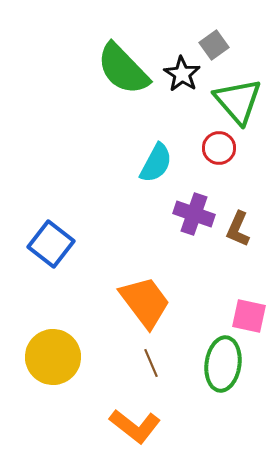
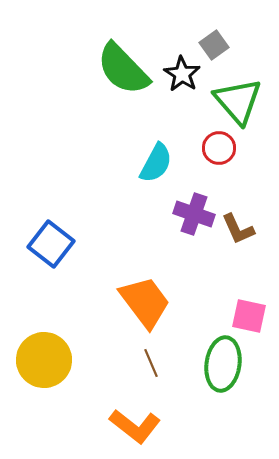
brown L-shape: rotated 48 degrees counterclockwise
yellow circle: moved 9 px left, 3 px down
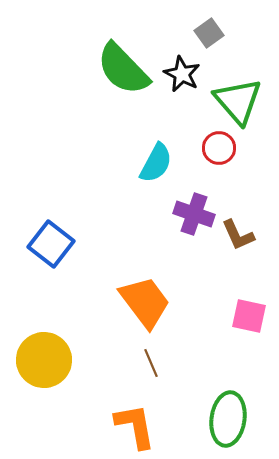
gray square: moved 5 px left, 12 px up
black star: rotated 6 degrees counterclockwise
brown L-shape: moved 6 px down
green ellipse: moved 5 px right, 55 px down
orange L-shape: rotated 138 degrees counterclockwise
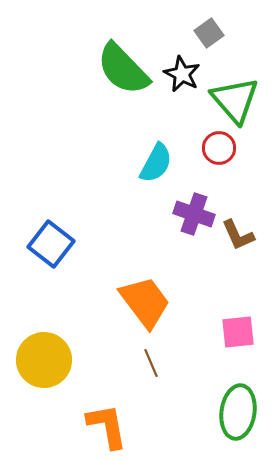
green triangle: moved 3 px left, 1 px up
pink square: moved 11 px left, 16 px down; rotated 18 degrees counterclockwise
green ellipse: moved 10 px right, 7 px up
orange L-shape: moved 28 px left
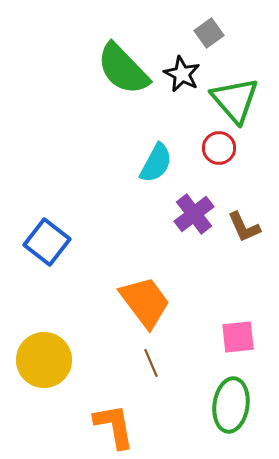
purple cross: rotated 33 degrees clockwise
brown L-shape: moved 6 px right, 8 px up
blue square: moved 4 px left, 2 px up
pink square: moved 5 px down
green ellipse: moved 7 px left, 7 px up
orange L-shape: moved 7 px right
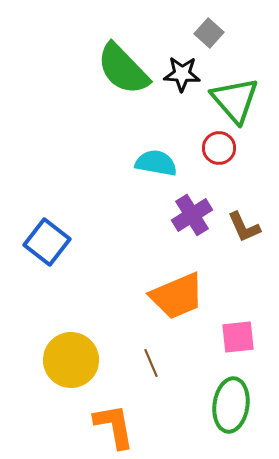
gray square: rotated 12 degrees counterclockwise
black star: rotated 24 degrees counterclockwise
cyan semicircle: rotated 108 degrees counterclockwise
purple cross: moved 2 px left, 1 px down; rotated 6 degrees clockwise
orange trapezoid: moved 32 px right, 6 px up; rotated 104 degrees clockwise
yellow circle: moved 27 px right
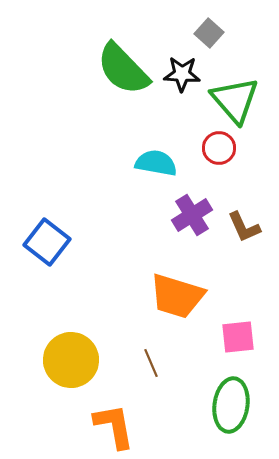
orange trapezoid: rotated 40 degrees clockwise
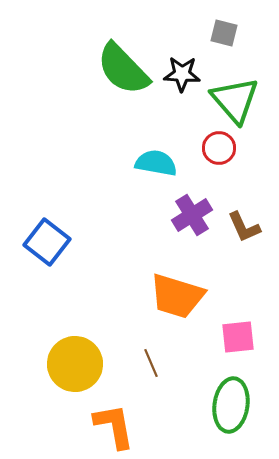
gray square: moved 15 px right; rotated 28 degrees counterclockwise
yellow circle: moved 4 px right, 4 px down
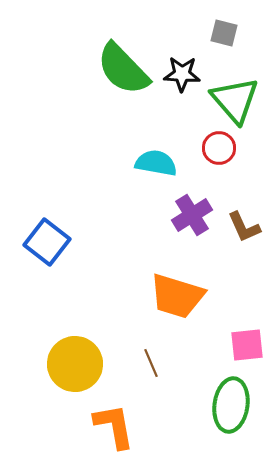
pink square: moved 9 px right, 8 px down
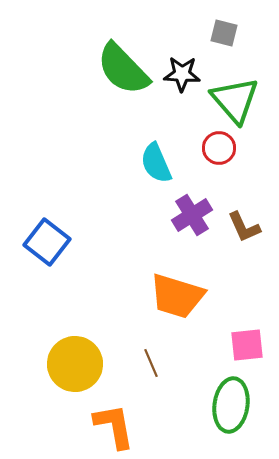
cyan semicircle: rotated 123 degrees counterclockwise
